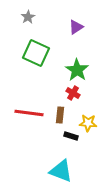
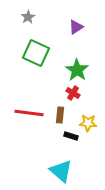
cyan triangle: rotated 20 degrees clockwise
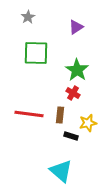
green square: rotated 24 degrees counterclockwise
red line: moved 1 px down
yellow star: rotated 18 degrees counterclockwise
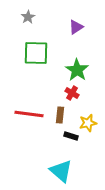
red cross: moved 1 px left
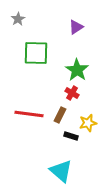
gray star: moved 10 px left, 2 px down
brown rectangle: rotated 21 degrees clockwise
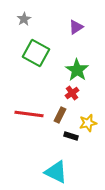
gray star: moved 6 px right
green square: rotated 28 degrees clockwise
red cross: rotated 24 degrees clockwise
cyan triangle: moved 5 px left, 1 px down; rotated 15 degrees counterclockwise
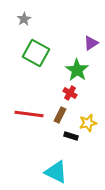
purple triangle: moved 15 px right, 16 px down
red cross: moved 2 px left; rotated 24 degrees counterclockwise
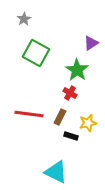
brown rectangle: moved 2 px down
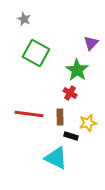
gray star: rotated 16 degrees counterclockwise
purple triangle: rotated 14 degrees counterclockwise
brown rectangle: rotated 28 degrees counterclockwise
cyan triangle: moved 14 px up
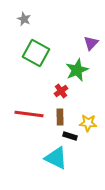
green star: rotated 15 degrees clockwise
red cross: moved 9 px left, 2 px up; rotated 24 degrees clockwise
yellow star: rotated 18 degrees clockwise
black rectangle: moved 1 px left
